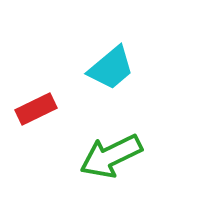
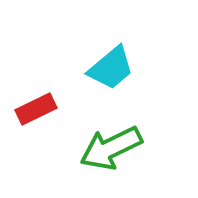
green arrow: moved 8 px up
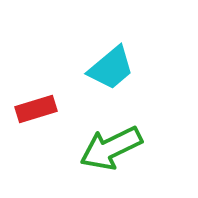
red rectangle: rotated 9 degrees clockwise
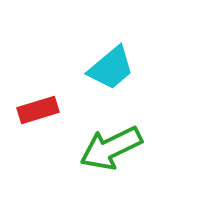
red rectangle: moved 2 px right, 1 px down
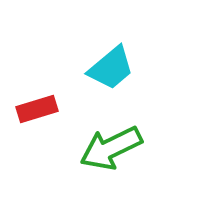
red rectangle: moved 1 px left, 1 px up
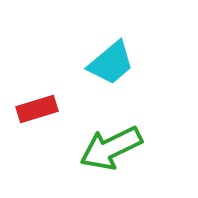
cyan trapezoid: moved 5 px up
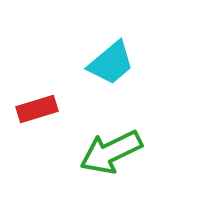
green arrow: moved 4 px down
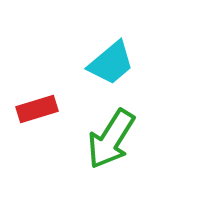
green arrow: moved 13 px up; rotated 32 degrees counterclockwise
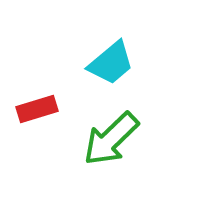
green arrow: rotated 14 degrees clockwise
